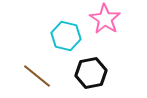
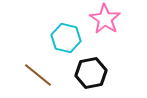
cyan hexagon: moved 2 px down
brown line: moved 1 px right, 1 px up
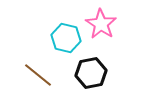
pink star: moved 4 px left, 5 px down
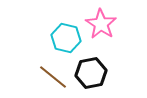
brown line: moved 15 px right, 2 px down
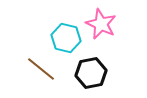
pink star: rotated 8 degrees counterclockwise
brown line: moved 12 px left, 8 px up
